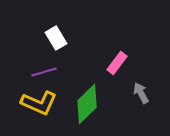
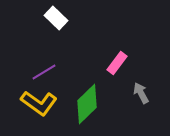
white rectangle: moved 20 px up; rotated 15 degrees counterclockwise
purple line: rotated 15 degrees counterclockwise
yellow L-shape: rotated 12 degrees clockwise
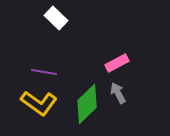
pink rectangle: rotated 25 degrees clockwise
purple line: rotated 40 degrees clockwise
gray arrow: moved 23 px left
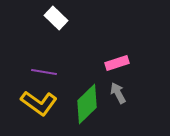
pink rectangle: rotated 10 degrees clockwise
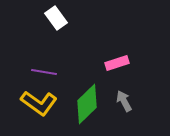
white rectangle: rotated 10 degrees clockwise
gray arrow: moved 6 px right, 8 px down
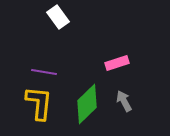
white rectangle: moved 2 px right, 1 px up
yellow L-shape: rotated 120 degrees counterclockwise
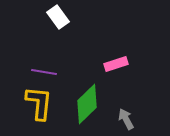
pink rectangle: moved 1 px left, 1 px down
gray arrow: moved 2 px right, 18 px down
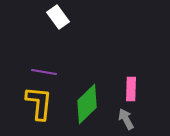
pink rectangle: moved 15 px right, 25 px down; rotated 70 degrees counterclockwise
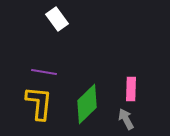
white rectangle: moved 1 px left, 2 px down
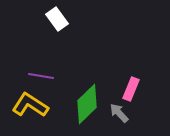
purple line: moved 3 px left, 4 px down
pink rectangle: rotated 20 degrees clockwise
yellow L-shape: moved 9 px left, 2 px down; rotated 63 degrees counterclockwise
gray arrow: moved 7 px left, 6 px up; rotated 15 degrees counterclockwise
